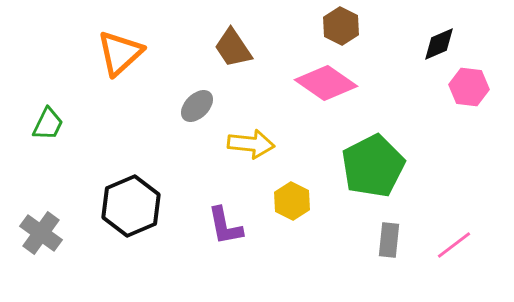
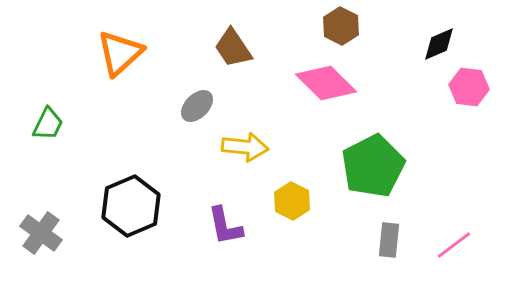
pink diamond: rotated 10 degrees clockwise
yellow arrow: moved 6 px left, 3 px down
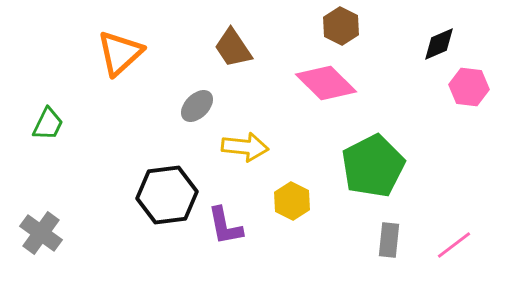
black hexagon: moved 36 px right, 11 px up; rotated 16 degrees clockwise
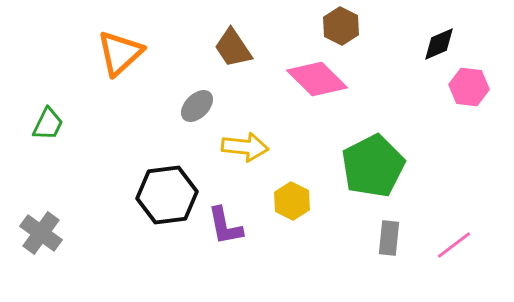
pink diamond: moved 9 px left, 4 px up
gray rectangle: moved 2 px up
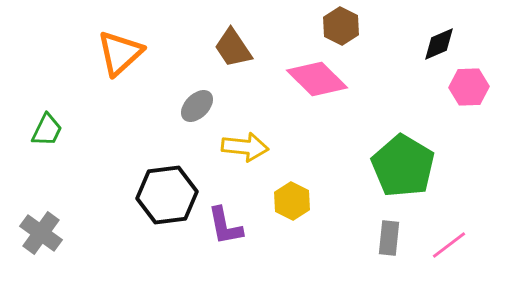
pink hexagon: rotated 9 degrees counterclockwise
green trapezoid: moved 1 px left, 6 px down
green pentagon: moved 30 px right; rotated 14 degrees counterclockwise
pink line: moved 5 px left
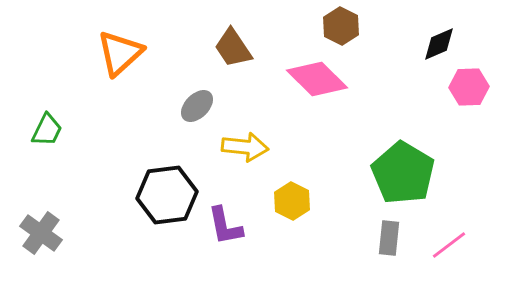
green pentagon: moved 7 px down
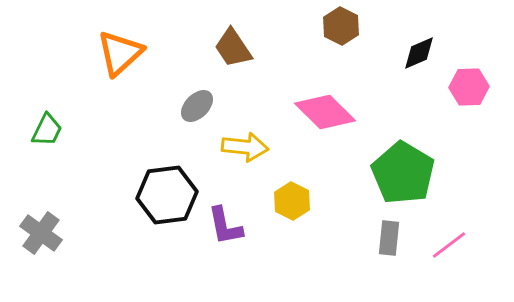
black diamond: moved 20 px left, 9 px down
pink diamond: moved 8 px right, 33 px down
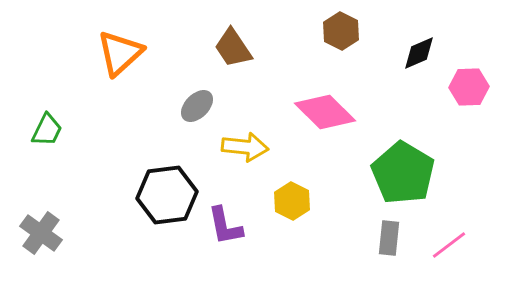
brown hexagon: moved 5 px down
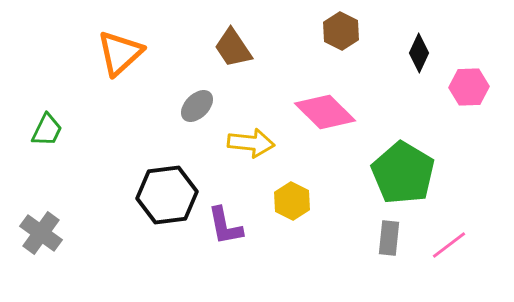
black diamond: rotated 42 degrees counterclockwise
yellow arrow: moved 6 px right, 4 px up
